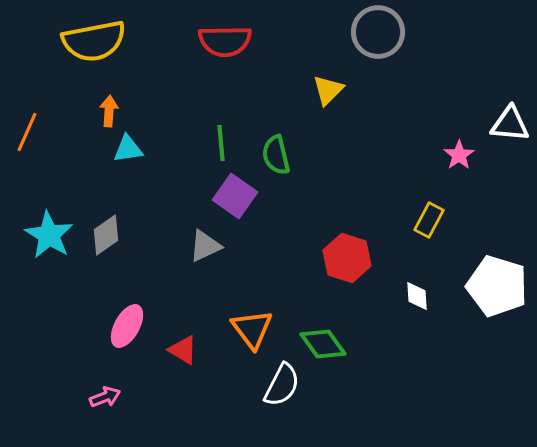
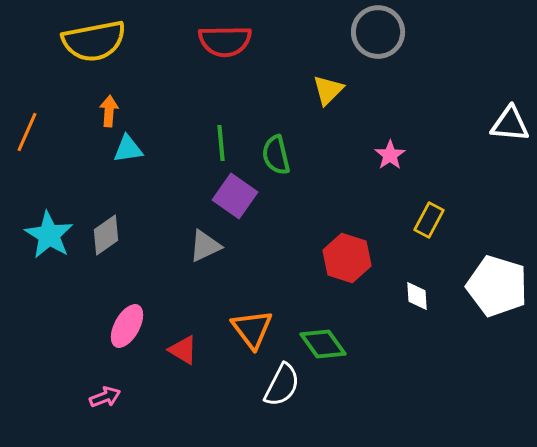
pink star: moved 69 px left
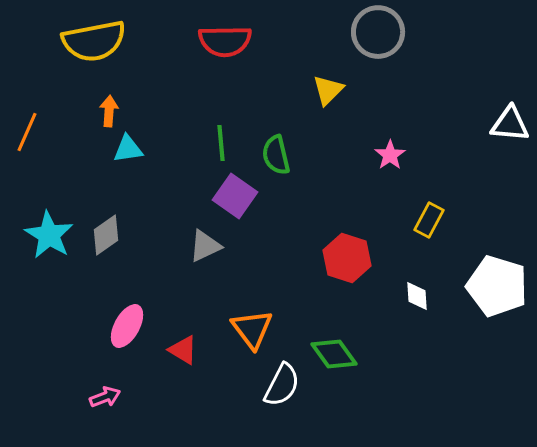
green diamond: moved 11 px right, 10 px down
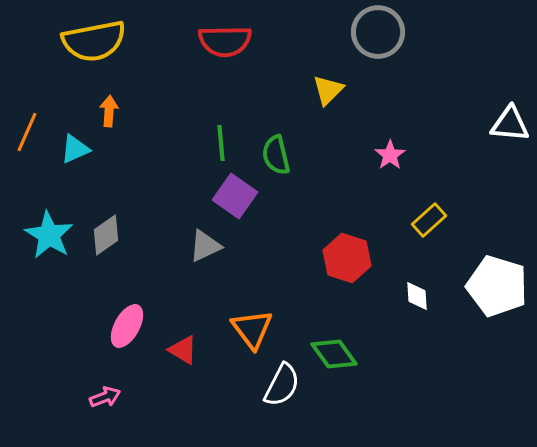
cyan triangle: moved 53 px left; rotated 16 degrees counterclockwise
yellow rectangle: rotated 20 degrees clockwise
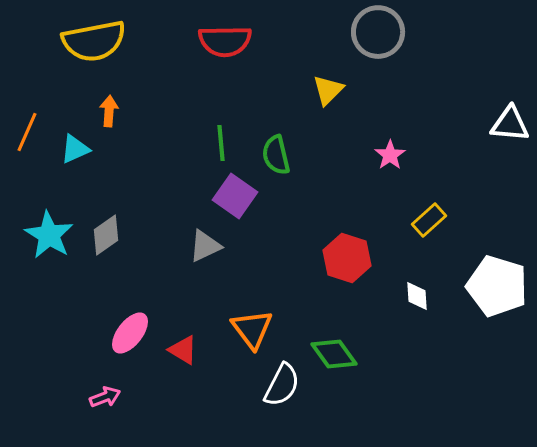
pink ellipse: moved 3 px right, 7 px down; rotated 9 degrees clockwise
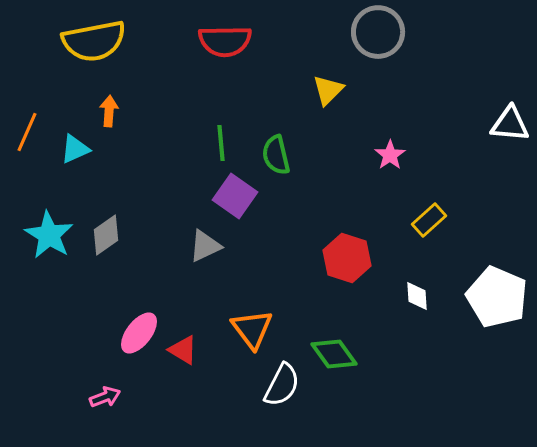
white pentagon: moved 11 px down; rotated 6 degrees clockwise
pink ellipse: moved 9 px right
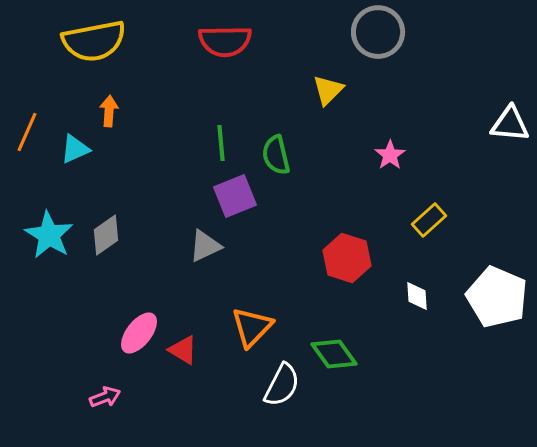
purple square: rotated 33 degrees clockwise
orange triangle: moved 2 px up; rotated 21 degrees clockwise
